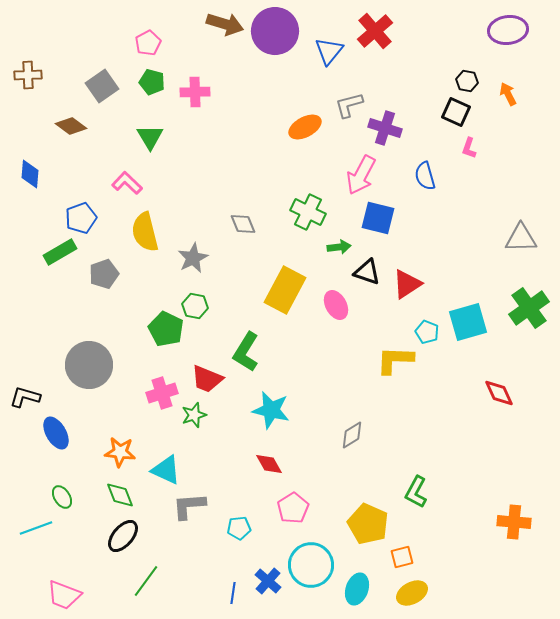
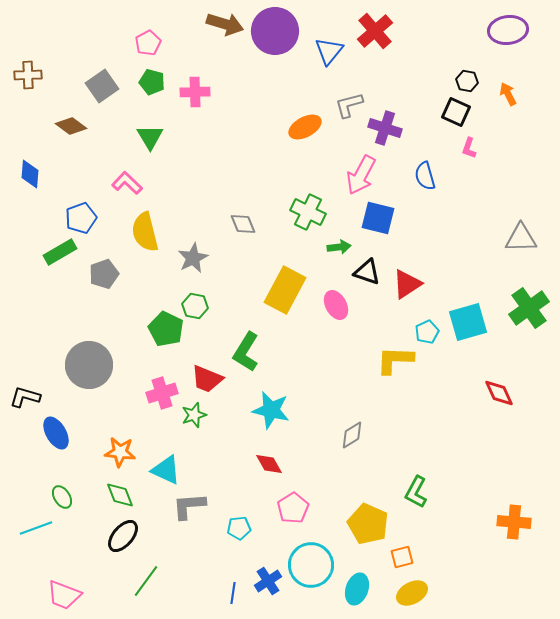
cyan pentagon at (427, 332): rotated 25 degrees clockwise
blue cross at (268, 581): rotated 16 degrees clockwise
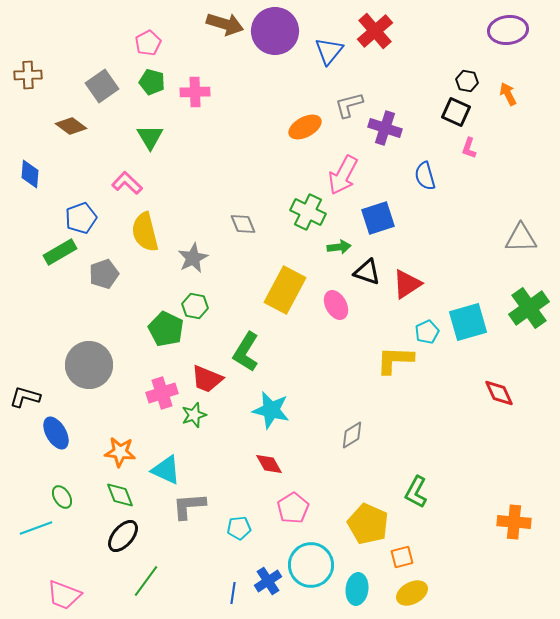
pink arrow at (361, 175): moved 18 px left
blue square at (378, 218): rotated 32 degrees counterclockwise
cyan ellipse at (357, 589): rotated 12 degrees counterclockwise
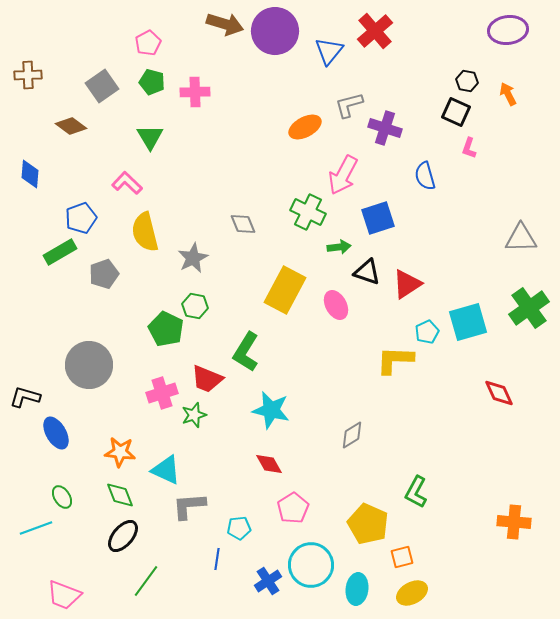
blue line at (233, 593): moved 16 px left, 34 px up
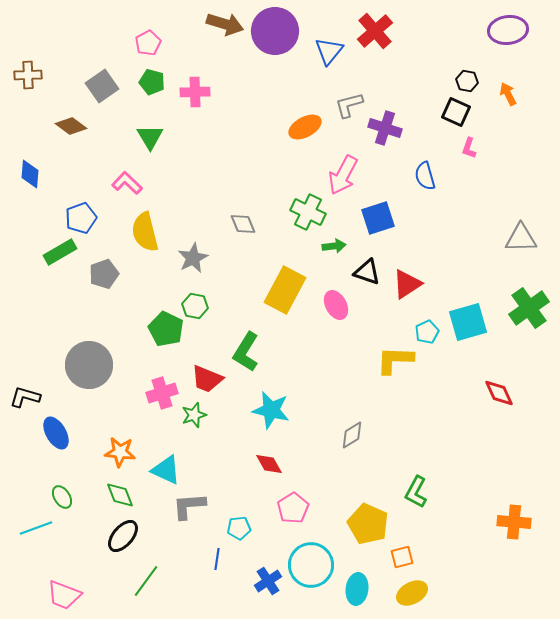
green arrow at (339, 247): moved 5 px left, 1 px up
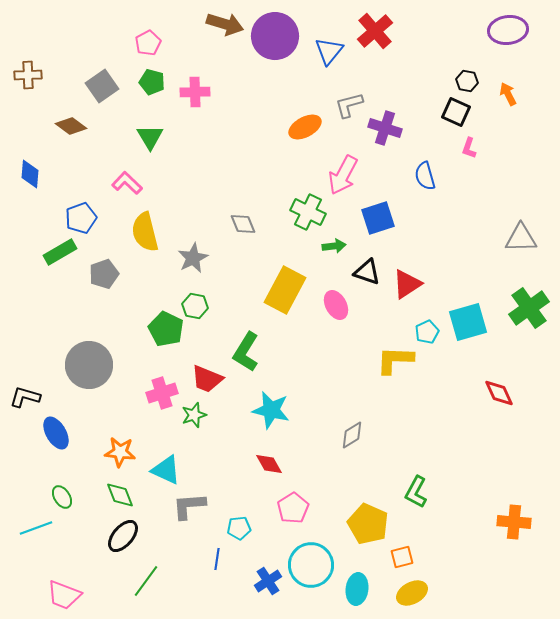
purple circle at (275, 31): moved 5 px down
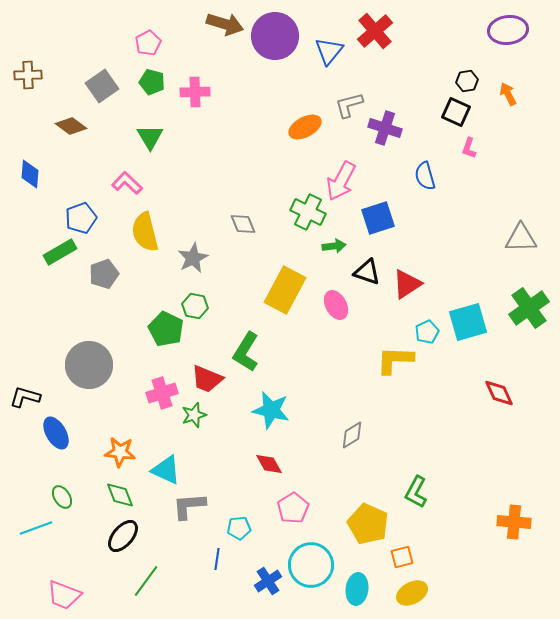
black hexagon at (467, 81): rotated 20 degrees counterclockwise
pink arrow at (343, 175): moved 2 px left, 6 px down
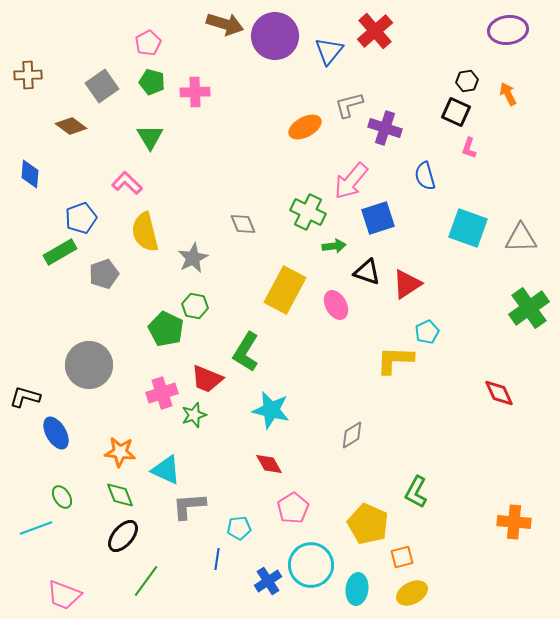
pink arrow at (341, 181): moved 10 px right; rotated 12 degrees clockwise
cyan square at (468, 322): moved 94 px up; rotated 36 degrees clockwise
